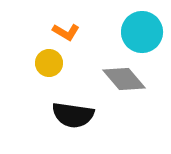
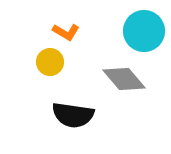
cyan circle: moved 2 px right, 1 px up
yellow circle: moved 1 px right, 1 px up
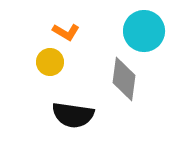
gray diamond: rotated 48 degrees clockwise
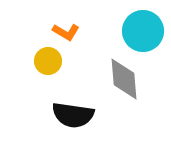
cyan circle: moved 1 px left
yellow circle: moved 2 px left, 1 px up
gray diamond: rotated 12 degrees counterclockwise
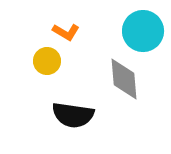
yellow circle: moved 1 px left
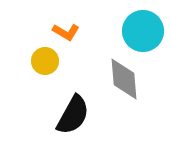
yellow circle: moved 2 px left
black semicircle: rotated 69 degrees counterclockwise
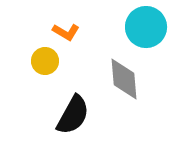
cyan circle: moved 3 px right, 4 px up
